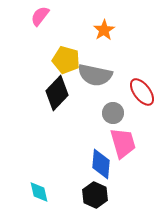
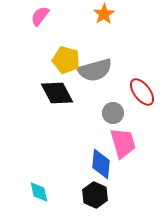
orange star: moved 16 px up
gray semicircle: moved 5 px up; rotated 28 degrees counterclockwise
black diamond: rotated 72 degrees counterclockwise
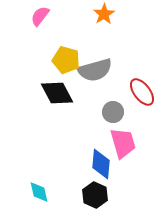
gray circle: moved 1 px up
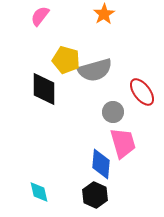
black diamond: moved 13 px left, 4 px up; rotated 28 degrees clockwise
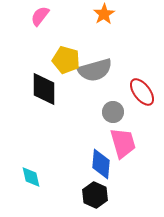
cyan diamond: moved 8 px left, 15 px up
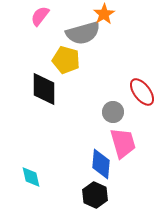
gray semicircle: moved 12 px left, 37 px up
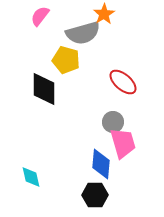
red ellipse: moved 19 px left, 10 px up; rotated 12 degrees counterclockwise
gray circle: moved 10 px down
black hexagon: rotated 25 degrees counterclockwise
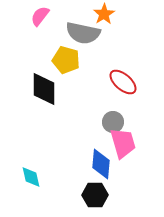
gray semicircle: rotated 28 degrees clockwise
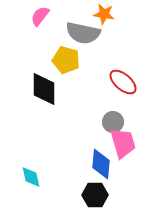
orange star: rotated 30 degrees counterclockwise
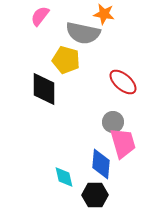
cyan diamond: moved 33 px right
